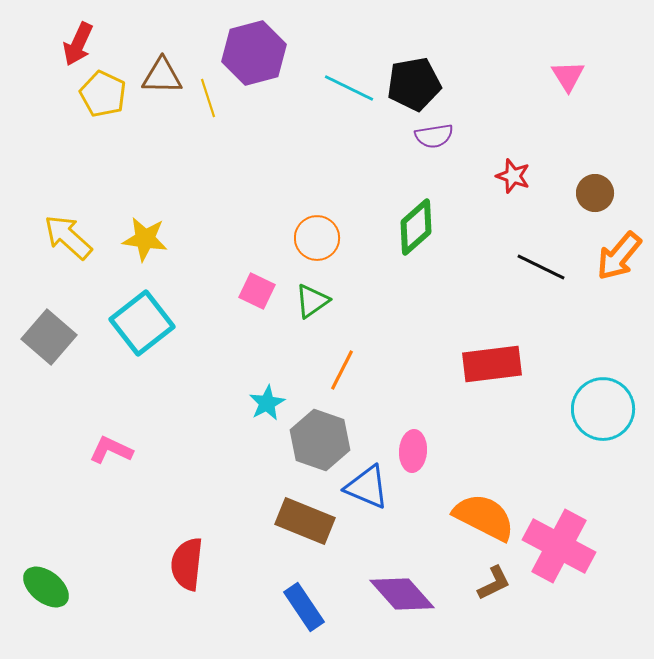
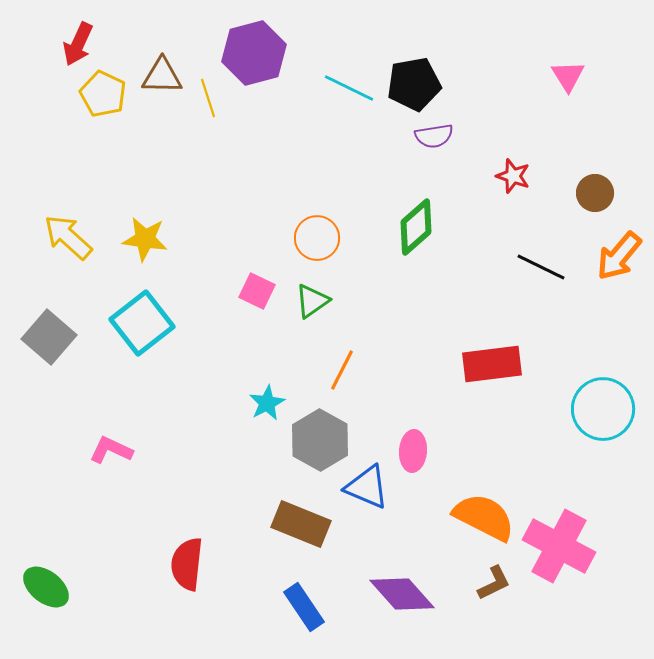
gray hexagon: rotated 10 degrees clockwise
brown rectangle: moved 4 px left, 3 px down
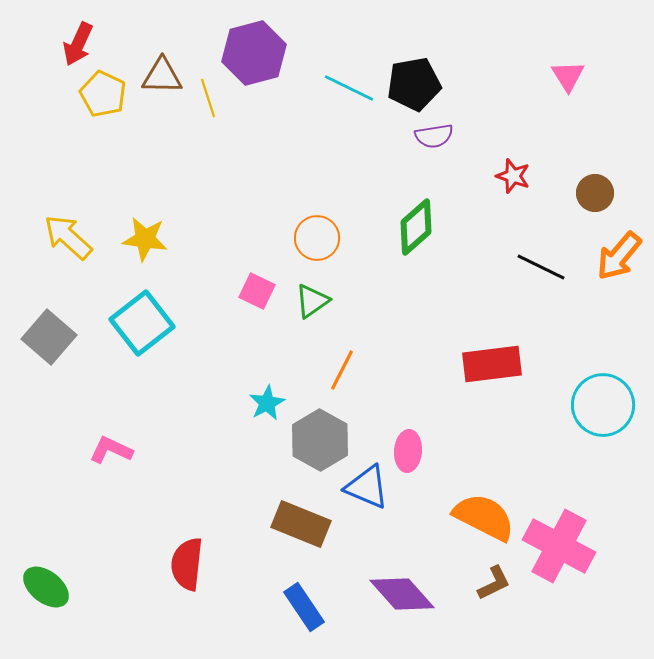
cyan circle: moved 4 px up
pink ellipse: moved 5 px left
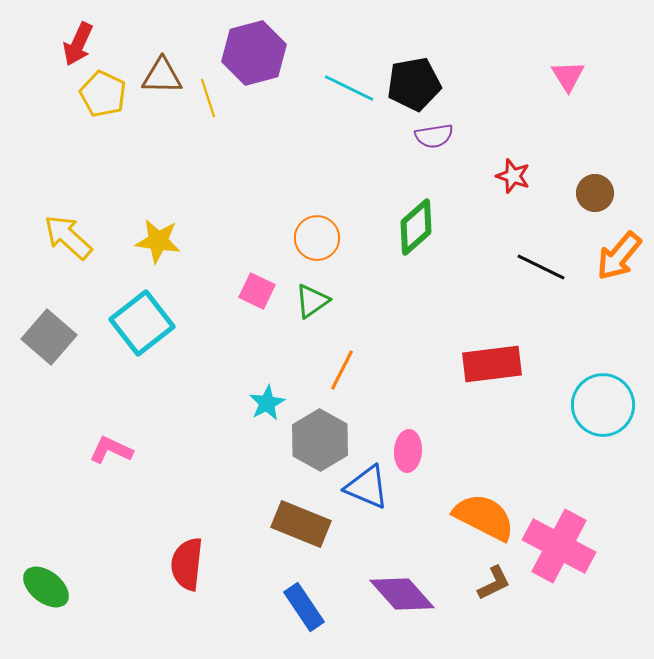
yellow star: moved 13 px right, 2 px down
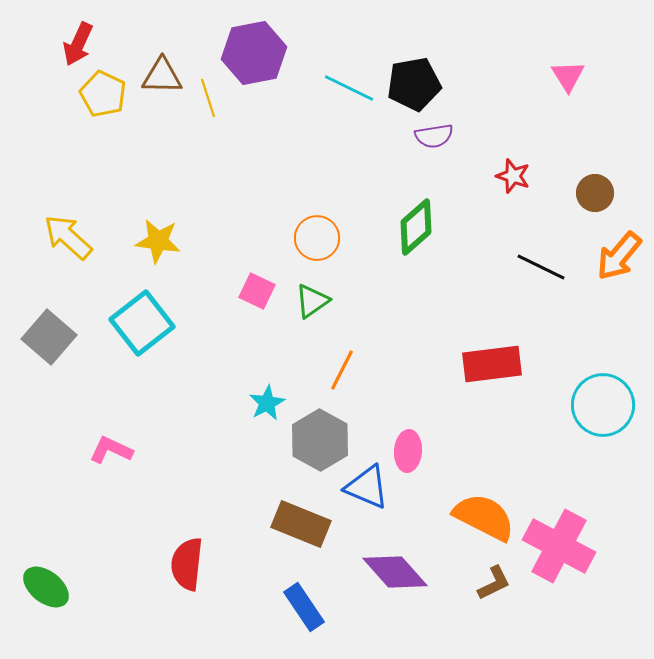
purple hexagon: rotated 4 degrees clockwise
purple diamond: moved 7 px left, 22 px up
